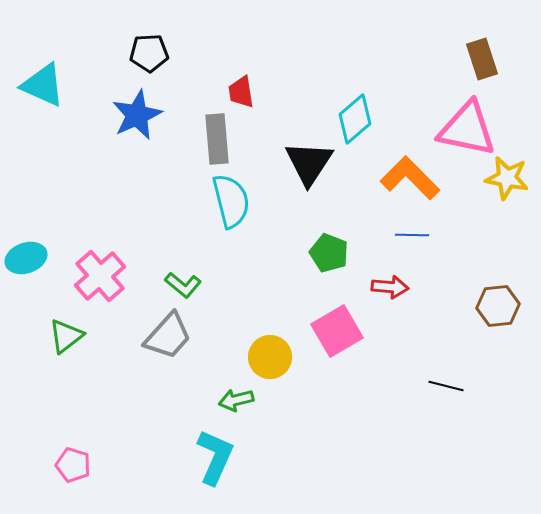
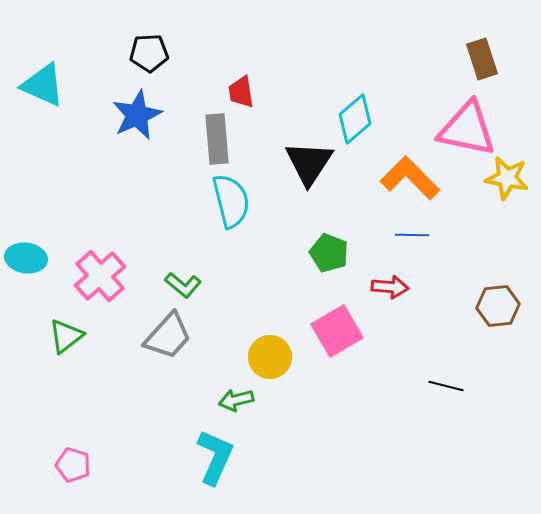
cyan ellipse: rotated 27 degrees clockwise
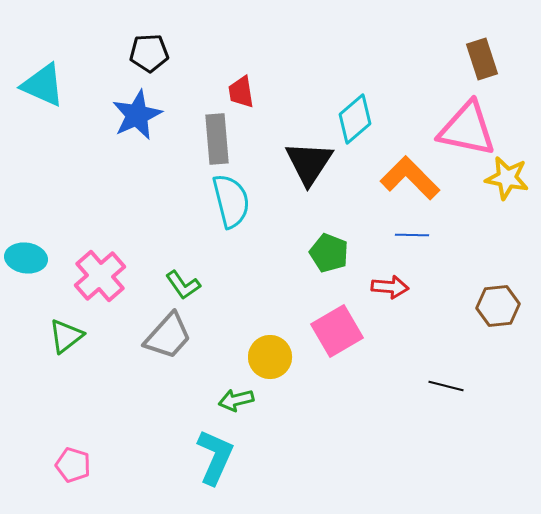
green L-shape: rotated 15 degrees clockwise
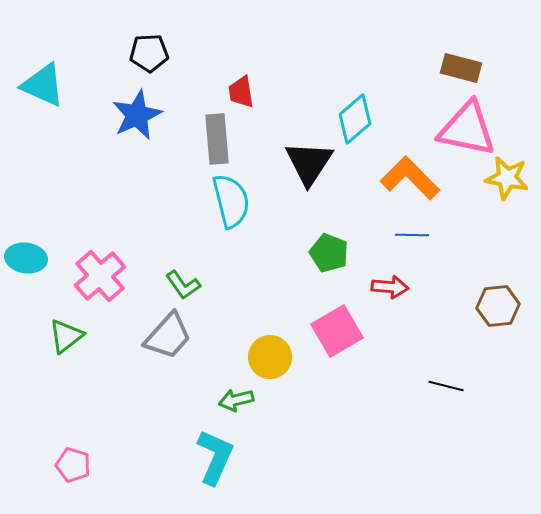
brown rectangle: moved 21 px left, 9 px down; rotated 57 degrees counterclockwise
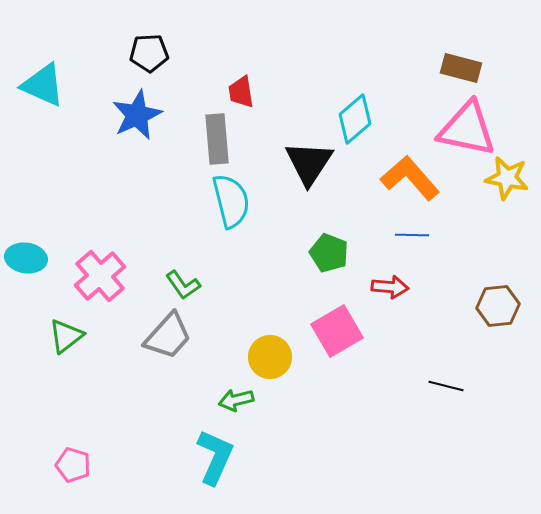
orange L-shape: rotated 4 degrees clockwise
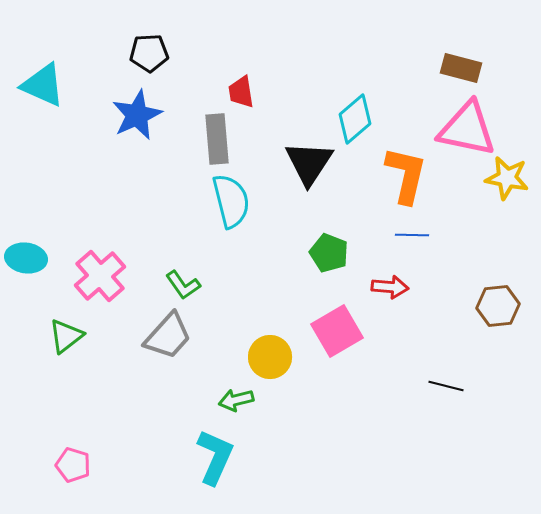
orange L-shape: moved 4 px left, 3 px up; rotated 54 degrees clockwise
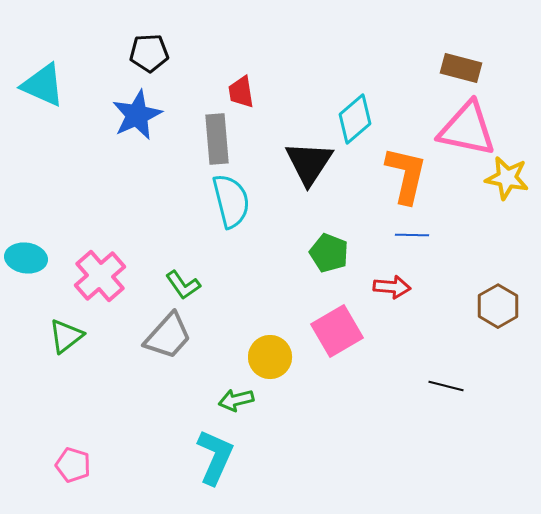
red arrow: moved 2 px right
brown hexagon: rotated 24 degrees counterclockwise
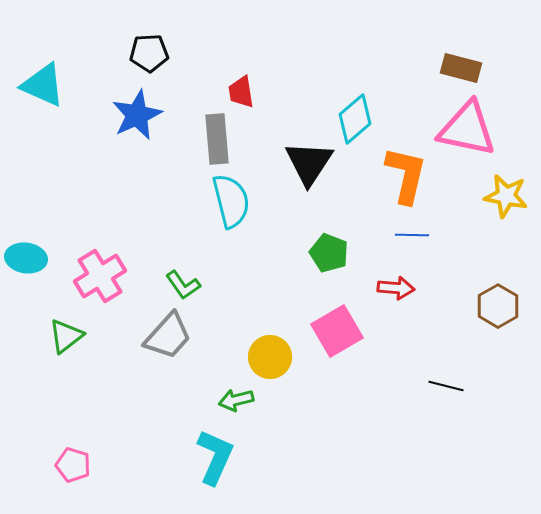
yellow star: moved 1 px left, 18 px down
pink cross: rotated 9 degrees clockwise
red arrow: moved 4 px right, 1 px down
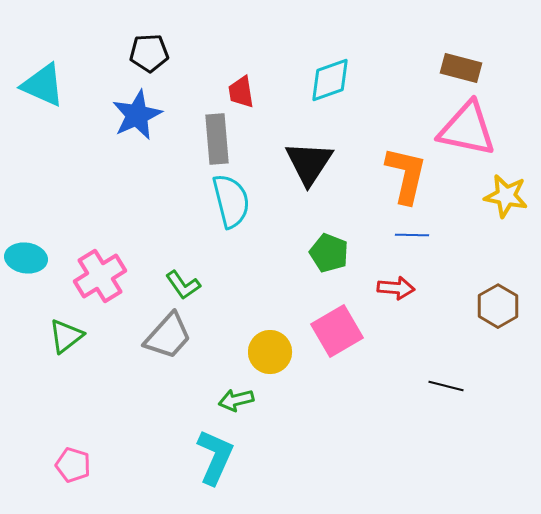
cyan diamond: moved 25 px left, 39 px up; rotated 21 degrees clockwise
yellow circle: moved 5 px up
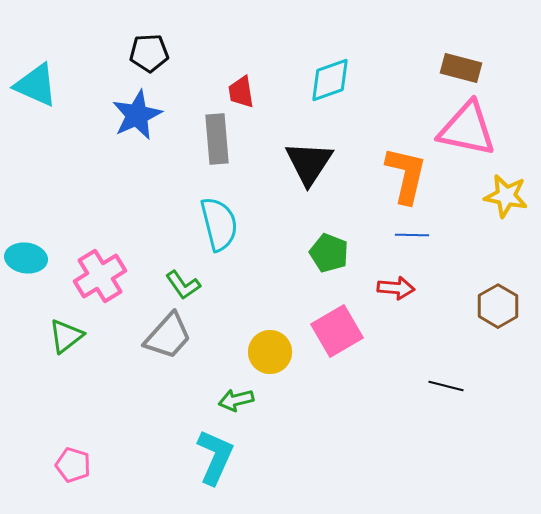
cyan triangle: moved 7 px left
cyan semicircle: moved 12 px left, 23 px down
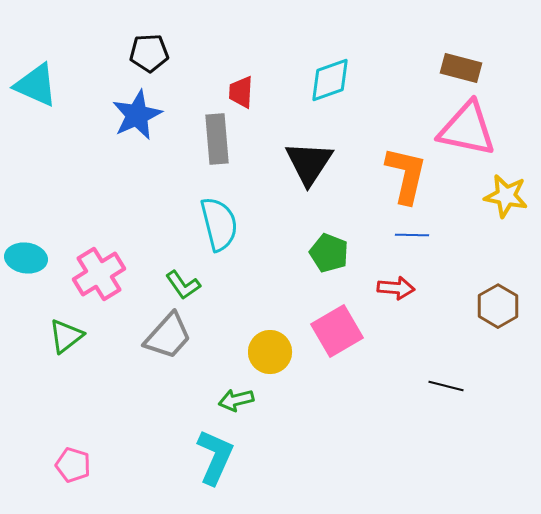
red trapezoid: rotated 12 degrees clockwise
pink cross: moved 1 px left, 2 px up
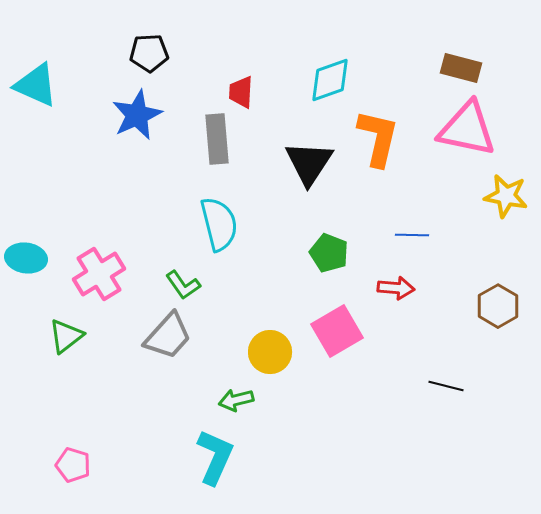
orange L-shape: moved 28 px left, 37 px up
